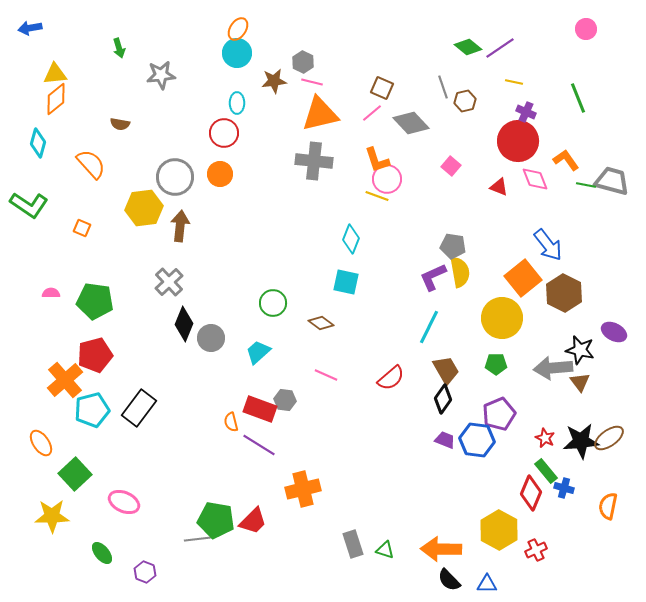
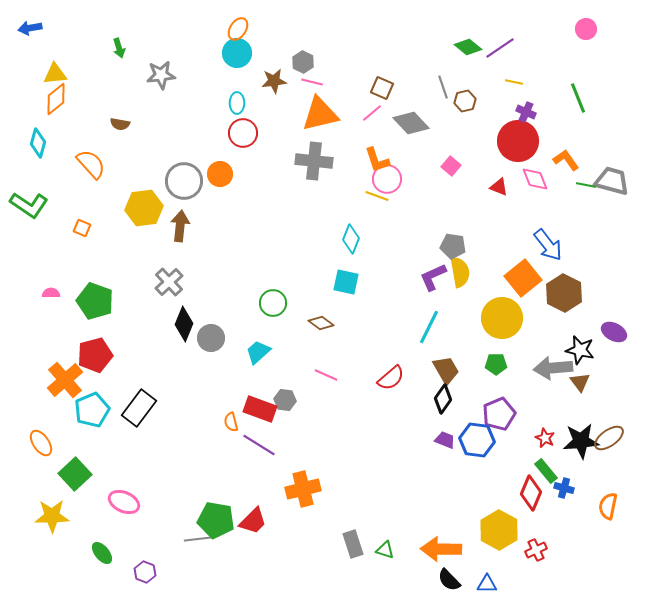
red circle at (224, 133): moved 19 px right
gray circle at (175, 177): moved 9 px right, 4 px down
green pentagon at (95, 301): rotated 12 degrees clockwise
cyan pentagon at (92, 410): rotated 8 degrees counterclockwise
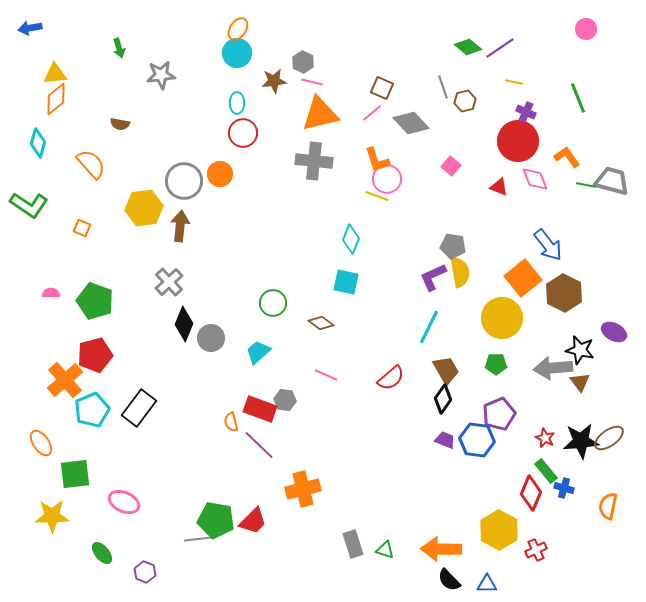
orange L-shape at (566, 160): moved 1 px right, 3 px up
purple line at (259, 445): rotated 12 degrees clockwise
green square at (75, 474): rotated 36 degrees clockwise
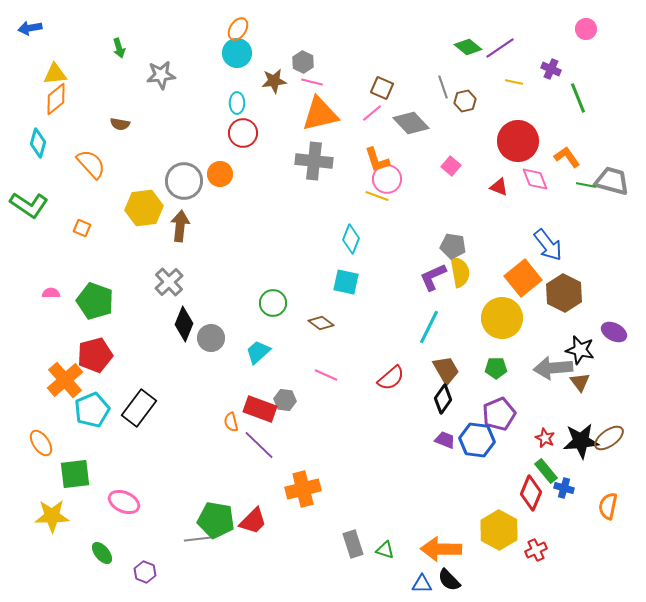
purple cross at (526, 112): moved 25 px right, 43 px up
green pentagon at (496, 364): moved 4 px down
blue triangle at (487, 584): moved 65 px left
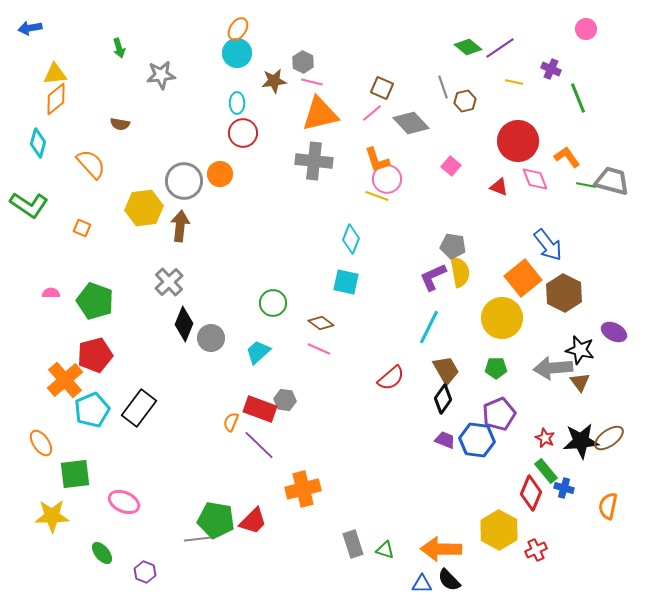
pink line at (326, 375): moved 7 px left, 26 px up
orange semicircle at (231, 422): rotated 36 degrees clockwise
